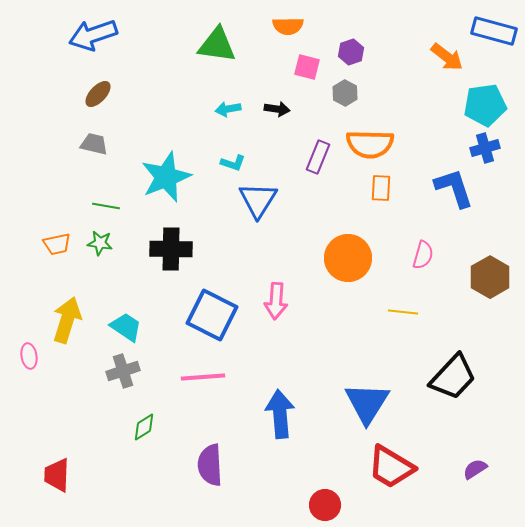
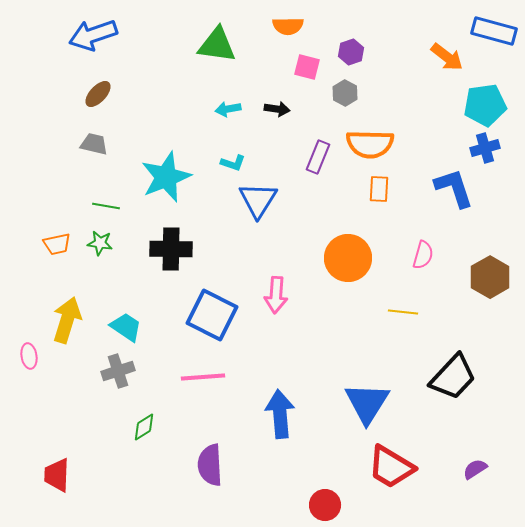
orange rectangle at (381, 188): moved 2 px left, 1 px down
pink arrow at (276, 301): moved 6 px up
gray cross at (123, 371): moved 5 px left
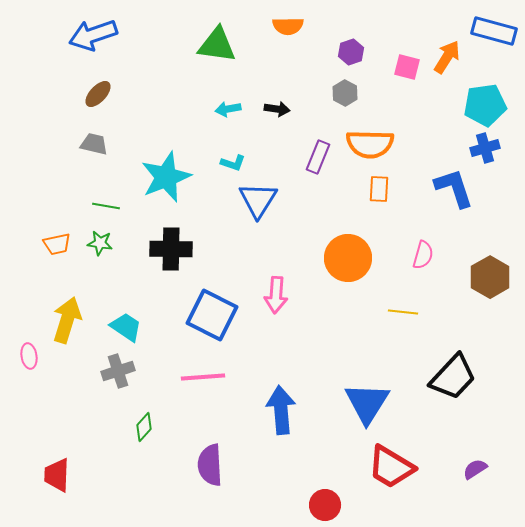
orange arrow at (447, 57): rotated 96 degrees counterclockwise
pink square at (307, 67): moved 100 px right
blue arrow at (280, 414): moved 1 px right, 4 px up
green diamond at (144, 427): rotated 16 degrees counterclockwise
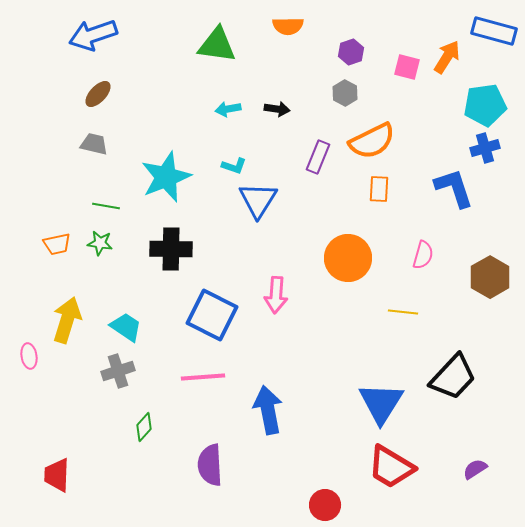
orange semicircle at (370, 144): moved 2 px right, 3 px up; rotated 27 degrees counterclockwise
cyan L-shape at (233, 163): moved 1 px right, 3 px down
blue triangle at (367, 403): moved 14 px right
blue arrow at (281, 410): moved 13 px left; rotated 6 degrees counterclockwise
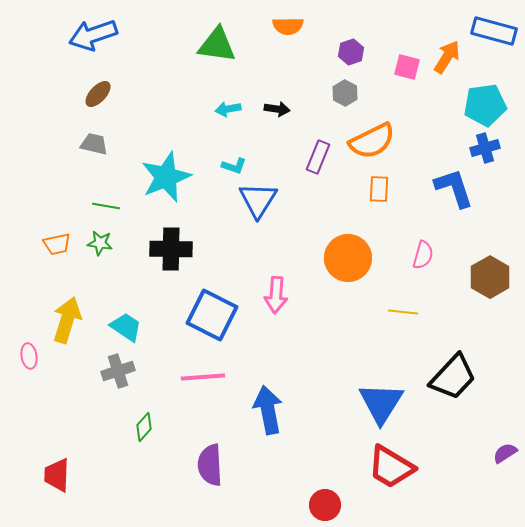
purple semicircle at (475, 469): moved 30 px right, 16 px up
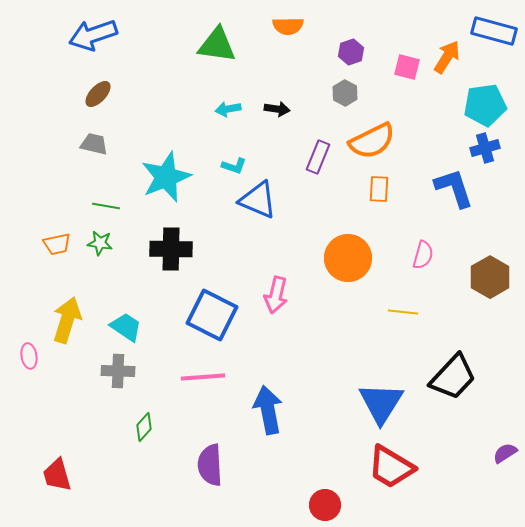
blue triangle at (258, 200): rotated 39 degrees counterclockwise
pink arrow at (276, 295): rotated 9 degrees clockwise
gray cross at (118, 371): rotated 20 degrees clockwise
red trapezoid at (57, 475): rotated 18 degrees counterclockwise
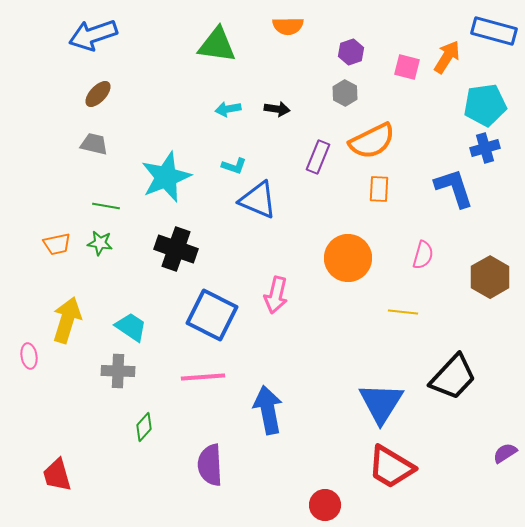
black cross at (171, 249): moved 5 px right; rotated 18 degrees clockwise
cyan trapezoid at (126, 327): moved 5 px right
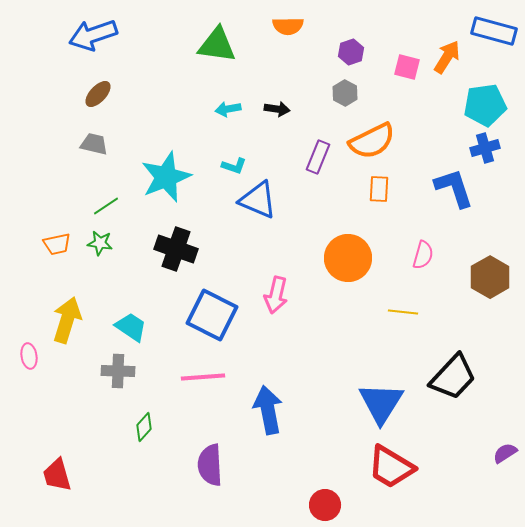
green line at (106, 206): rotated 44 degrees counterclockwise
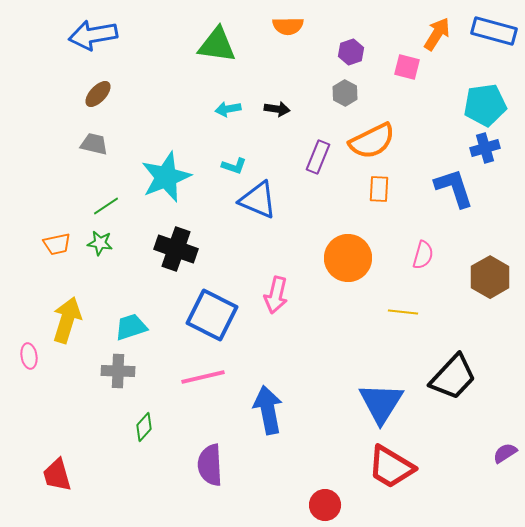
blue arrow at (93, 35): rotated 9 degrees clockwise
orange arrow at (447, 57): moved 10 px left, 23 px up
cyan trapezoid at (131, 327): rotated 52 degrees counterclockwise
pink line at (203, 377): rotated 9 degrees counterclockwise
